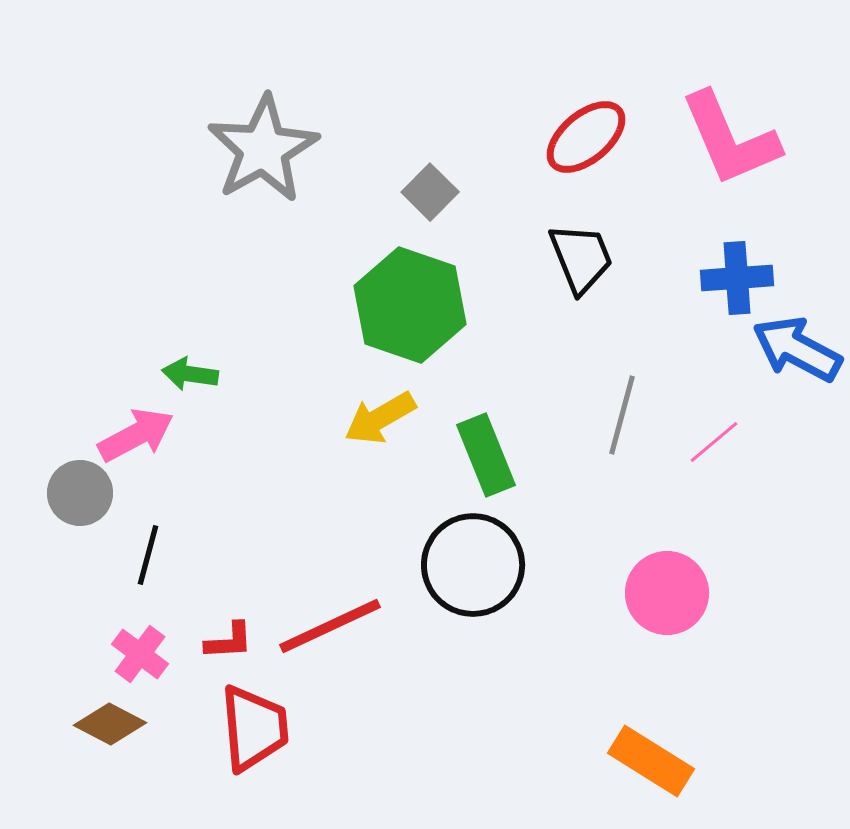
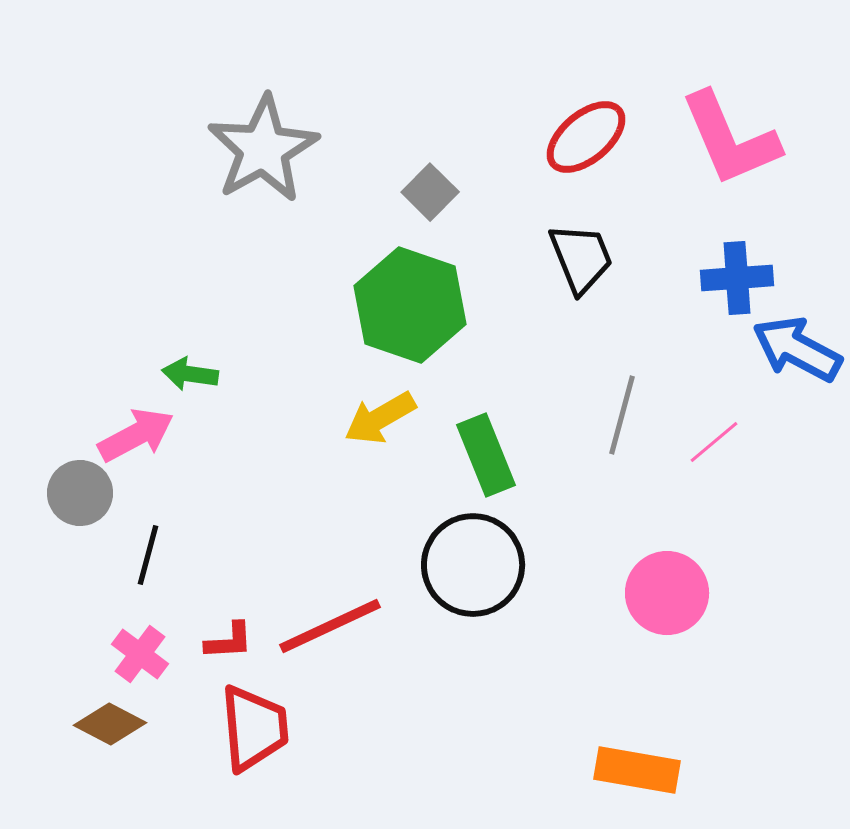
orange rectangle: moved 14 px left, 9 px down; rotated 22 degrees counterclockwise
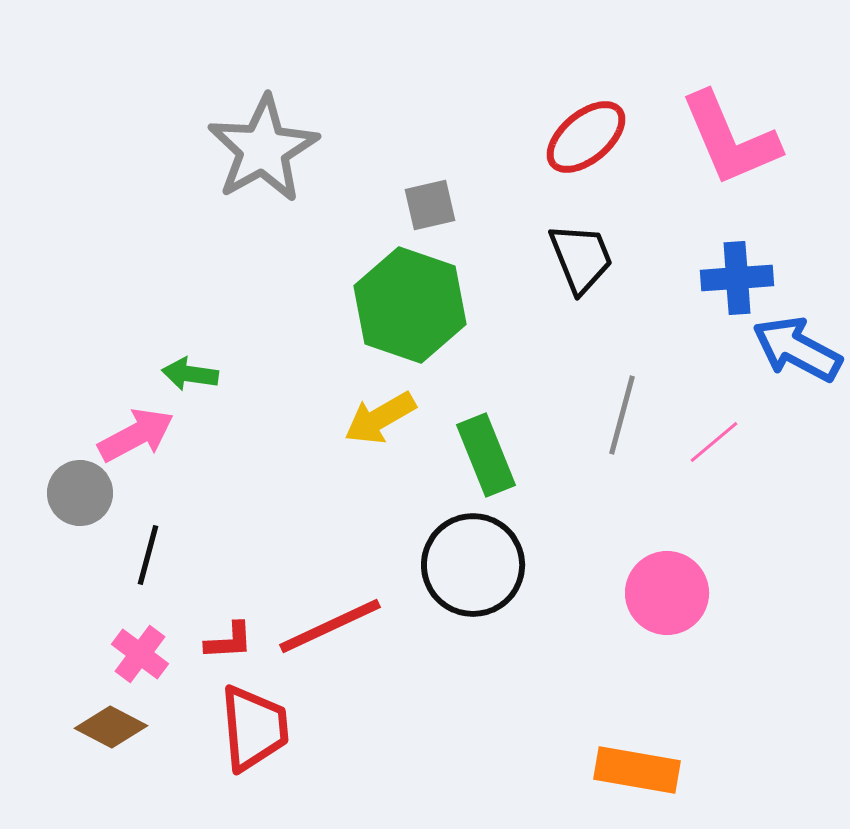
gray square: moved 13 px down; rotated 32 degrees clockwise
brown diamond: moved 1 px right, 3 px down
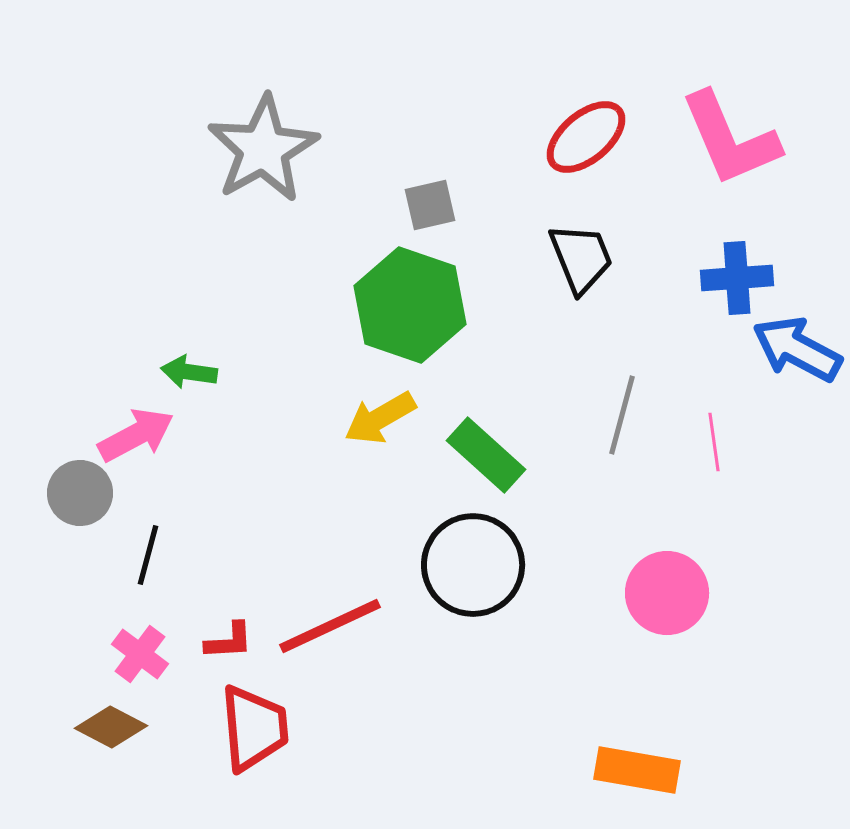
green arrow: moved 1 px left, 2 px up
pink line: rotated 58 degrees counterclockwise
green rectangle: rotated 26 degrees counterclockwise
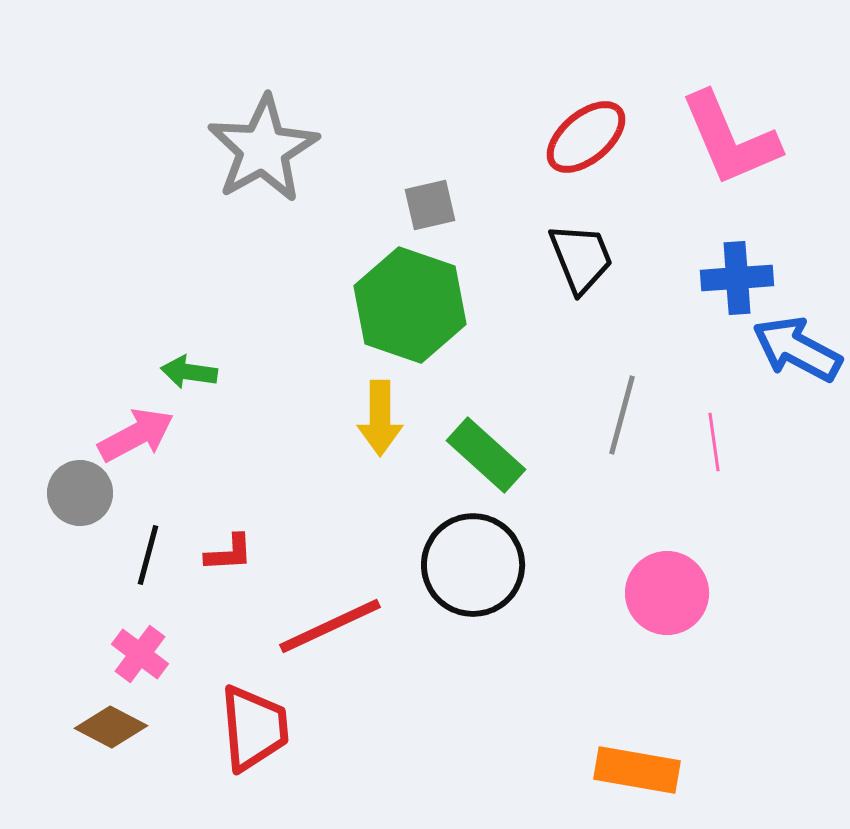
yellow arrow: rotated 60 degrees counterclockwise
red L-shape: moved 88 px up
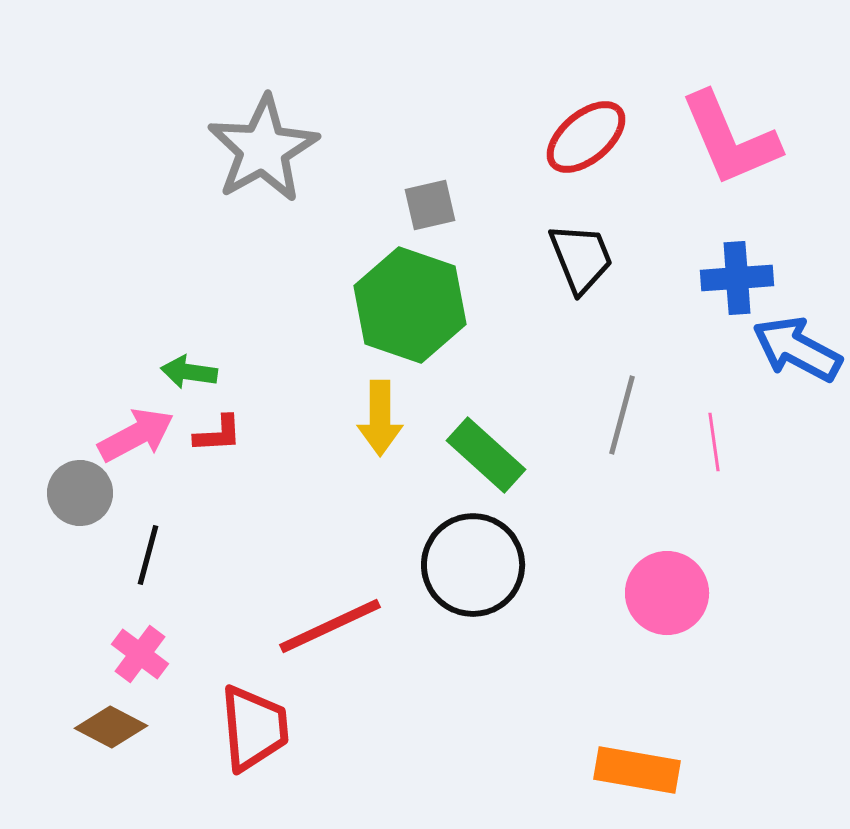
red L-shape: moved 11 px left, 119 px up
